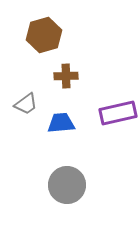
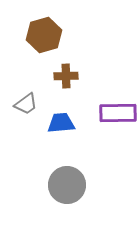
purple rectangle: rotated 12 degrees clockwise
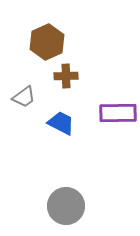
brown hexagon: moved 3 px right, 7 px down; rotated 8 degrees counterclockwise
gray trapezoid: moved 2 px left, 7 px up
blue trapezoid: rotated 32 degrees clockwise
gray circle: moved 1 px left, 21 px down
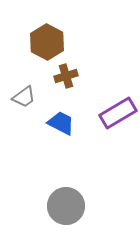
brown hexagon: rotated 8 degrees counterclockwise
brown cross: rotated 15 degrees counterclockwise
purple rectangle: rotated 30 degrees counterclockwise
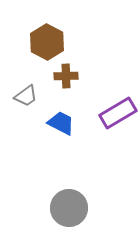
brown cross: rotated 15 degrees clockwise
gray trapezoid: moved 2 px right, 1 px up
gray circle: moved 3 px right, 2 px down
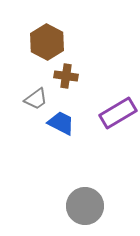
brown cross: rotated 10 degrees clockwise
gray trapezoid: moved 10 px right, 3 px down
gray circle: moved 16 px right, 2 px up
